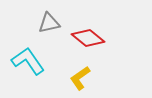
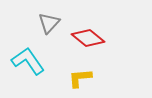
gray triangle: rotated 35 degrees counterclockwise
yellow L-shape: rotated 30 degrees clockwise
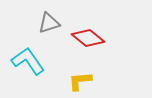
gray triangle: rotated 30 degrees clockwise
yellow L-shape: moved 3 px down
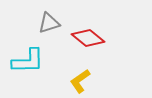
cyan L-shape: rotated 124 degrees clockwise
yellow L-shape: rotated 30 degrees counterclockwise
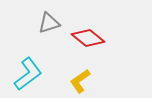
cyan L-shape: moved 13 px down; rotated 36 degrees counterclockwise
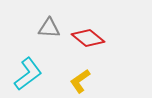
gray triangle: moved 5 px down; rotated 20 degrees clockwise
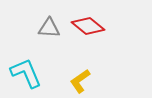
red diamond: moved 12 px up
cyan L-shape: moved 2 px left, 1 px up; rotated 76 degrees counterclockwise
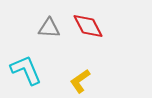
red diamond: rotated 24 degrees clockwise
cyan L-shape: moved 3 px up
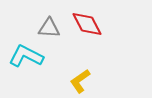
red diamond: moved 1 px left, 2 px up
cyan L-shape: moved 14 px up; rotated 40 degrees counterclockwise
